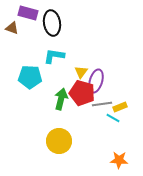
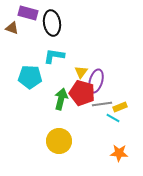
orange star: moved 7 px up
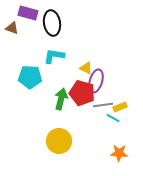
yellow triangle: moved 5 px right, 4 px up; rotated 40 degrees counterclockwise
gray line: moved 1 px right, 1 px down
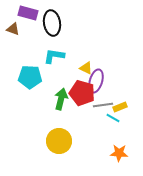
brown triangle: moved 1 px right, 1 px down
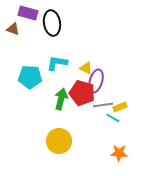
cyan L-shape: moved 3 px right, 7 px down
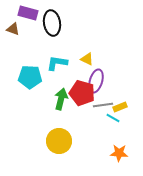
yellow triangle: moved 1 px right, 9 px up
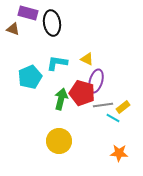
cyan pentagon: rotated 25 degrees counterclockwise
yellow rectangle: moved 3 px right; rotated 16 degrees counterclockwise
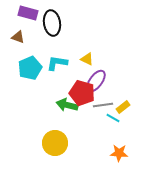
brown triangle: moved 5 px right, 8 px down
cyan pentagon: moved 9 px up
purple ellipse: rotated 20 degrees clockwise
green arrow: moved 6 px right, 6 px down; rotated 90 degrees counterclockwise
yellow circle: moved 4 px left, 2 px down
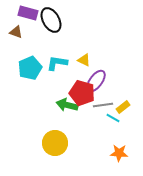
black ellipse: moved 1 px left, 3 px up; rotated 20 degrees counterclockwise
brown triangle: moved 2 px left, 5 px up
yellow triangle: moved 3 px left, 1 px down
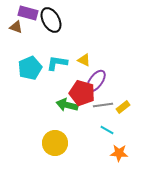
brown triangle: moved 5 px up
cyan line: moved 6 px left, 12 px down
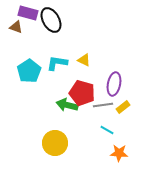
cyan pentagon: moved 1 px left, 3 px down; rotated 10 degrees counterclockwise
purple ellipse: moved 18 px right, 3 px down; rotated 25 degrees counterclockwise
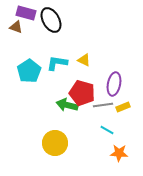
purple rectangle: moved 2 px left
yellow rectangle: rotated 16 degrees clockwise
